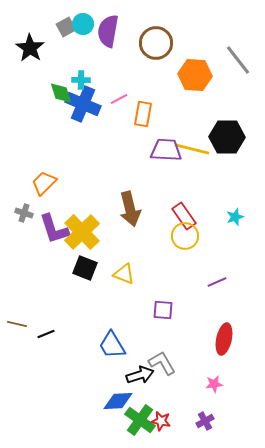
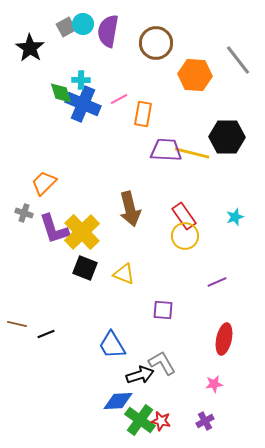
yellow line: moved 4 px down
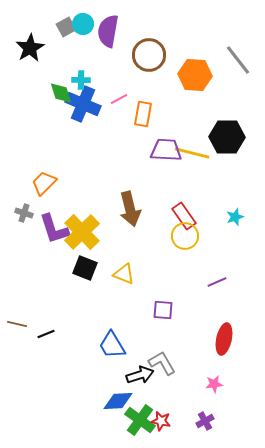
brown circle: moved 7 px left, 12 px down
black star: rotated 8 degrees clockwise
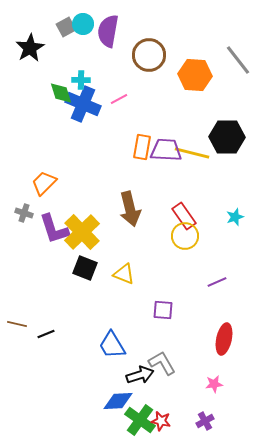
orange rectangle: moved 1 px left, 33 px down
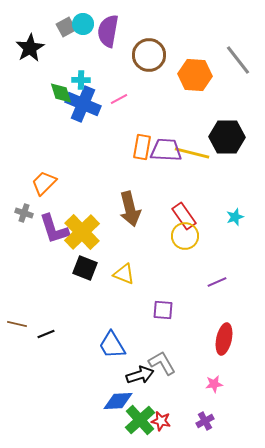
green cross: rotated 12 degrees clockwise
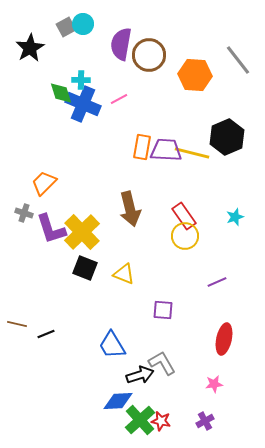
purple semicircle: moved 13 px right, 13 px down
black hexagon: rotated 24 degrees counterclockwise
purple L-shape: moved 3 px left
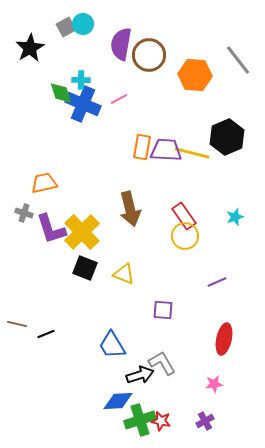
orange trapezoid: rotated 32 degrees clockwise
green cross: rotated 24 degrees clockwise
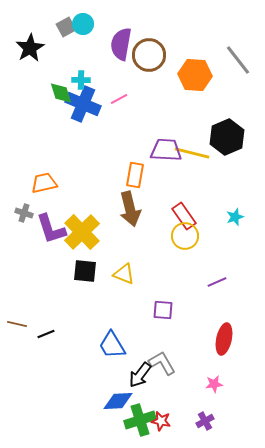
orange rectangle: moved 7 px left, 28 px down
black square: moved 3 px down; rotated 15 degrees counterclockwise
black arrow: rotated 144 degrees clockwise
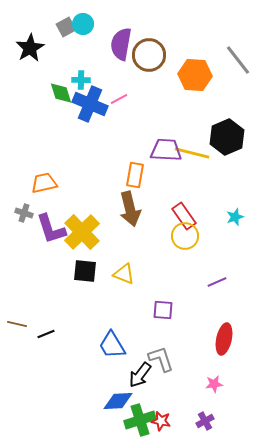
blue cross: moved 7 px right
gray L-shape: moved 1 px left, 4 px up; rotated 12 degrees clockwise
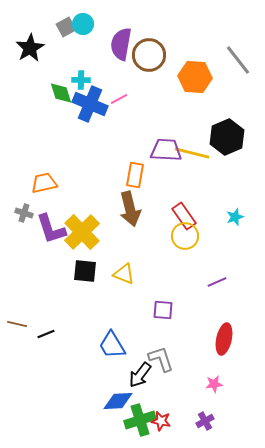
orange hexagon: moved 2 px down
